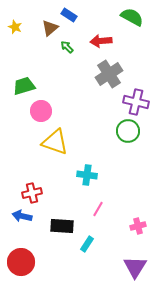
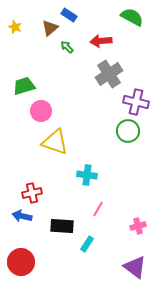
purple triangle: rotated 25 degrees counterclockwise
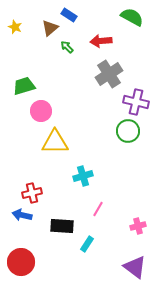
yellow triangle: rotated 20 degrees counterclockwise
cyan cross: moved 4 px left, 1 px down; rotated 24 degrees counterclockwise
blue arrow: moved 1 px up
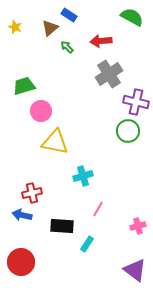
yellow triangle: rotated 12 degrees clockwise
purple triangle: moved 3 px down
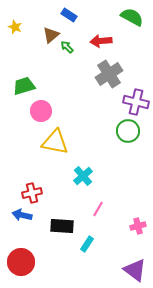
brown triangle: moved 1 px right, 7 px down
cyan cross: rotated 24 degrees counterclockwise
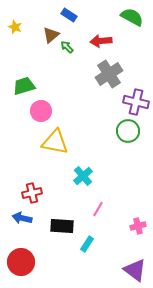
blue arrow: moved 3 px down
